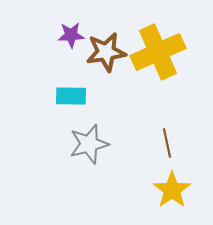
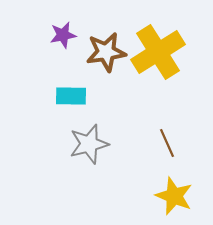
purple star: moved 8 px left; rotated 8 degrees counterclockwise
yellow cross: rotated 8 degrees counterclockwise
brown line: rotated 12 degrees counterclockwise
yellow star: moved 2 px right, 6 px down; rotated 15 degrees counterclockwise
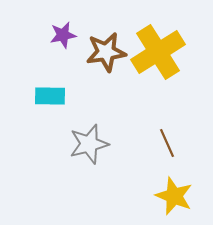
cyan rectangle: moved 21 px left
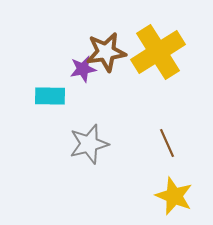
purple star: moved 20 px right, 34 px down
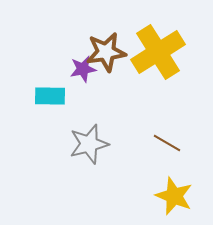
brown line: rotated 36 degrees counterclockwise
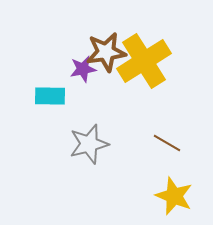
yellow cross: moved 14 px left, 9 px down
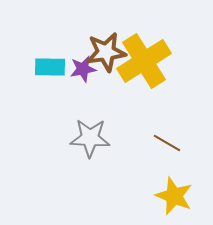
cyan rectangle: moved 29 px up
gray star: moved 1 px right, 6 px up; rotated 18 degrees clockwise
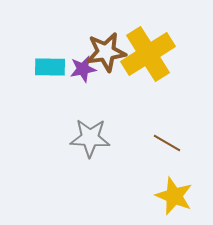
yellow cross: moved 4 px right, 7 px up
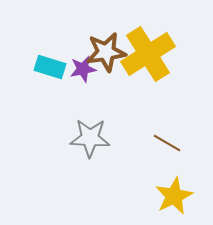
cyan rectangle: rotated 16 degrees clockwise
yellow star: rotated 24 degrees clockwise
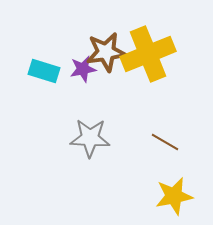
yellow cross: rotated 10 degrees clockwise
cyan rectangle: moved 6 px left, 4 px down
brown line: moved 2 px left, 1 px up
yellow star: rotated 15 degrees clockwise
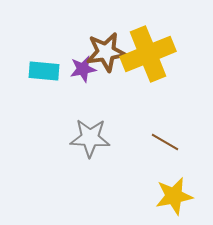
cyan rectangle: rotated 12 degrees counterclockwise
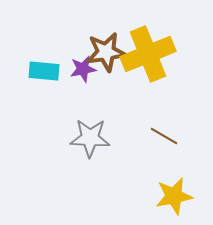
brown line: moved 1 px left, 6 px up
